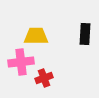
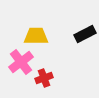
black rectangle: rotated 60 degrees clockwise
pink cross: rotated 30 degrees counterclockwise
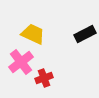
yellow trapezoid: moved 3 px left, 2 px up; rotated 25 degrees clockwise
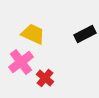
red cross: moved 1 px right; rotated 30 degrees counterclockwise
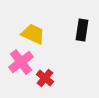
black rectangle: moved 3 px left, 4 px up; rotated 55 degrees counterclockwise
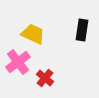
pink cross: moved 3 px left
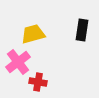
yellow trapezoid: rotated 40 degrees counterclockwise
red cross: moved 7 px left, 4 px down; rotated 30 degrees counterclockwise
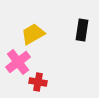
yellow trapezoid: rotated 15 degrees counterclockwise
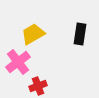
black rectangle: moved 2 px left, 4 px down
red cross: moved 4 px down; rotated 30 degrees counterclockwise
